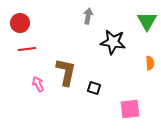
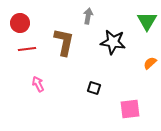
orange semicircle: rotated 128 degrees counterclockwise
brown L-shape: moved 2 px left, 30 px up
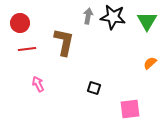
black star: moved 25 px up
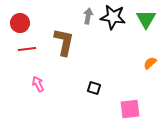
green triangle: moved 1 px left, 2 px up
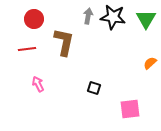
red circle: moved 14 px right, 4 px up
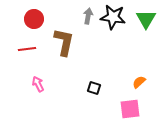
orange semicircle: moved 11 px left, 19 px down
